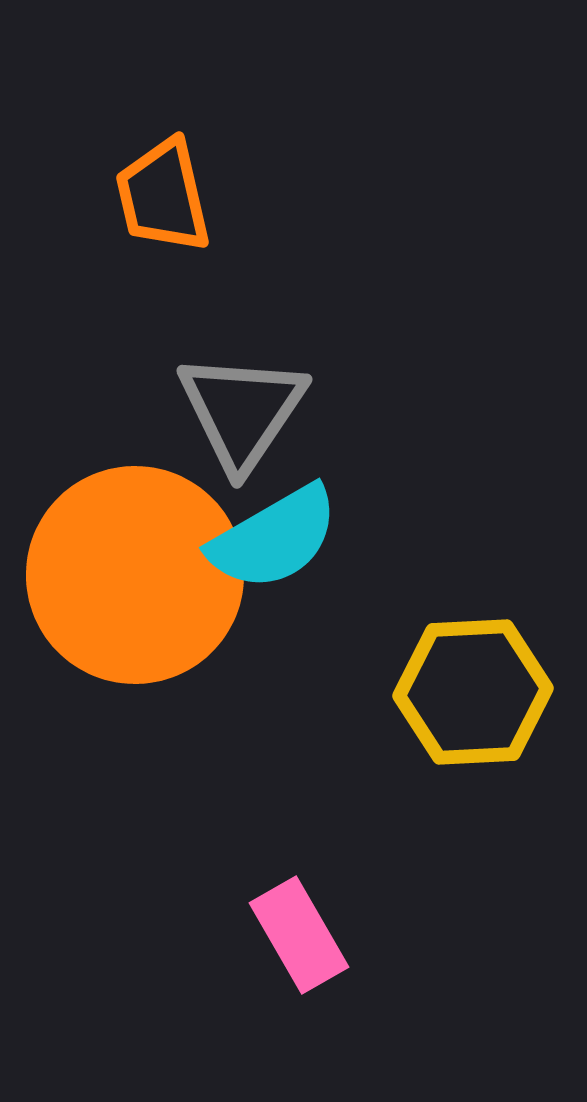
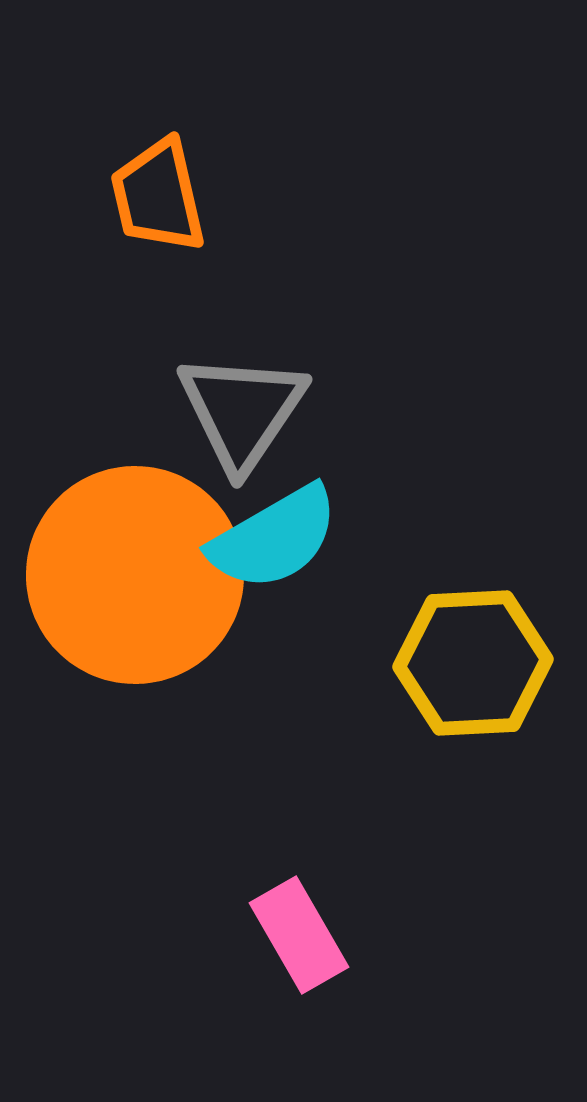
orange trapezoid: moved 5 px left
yellow hexagon: moved 29 px up
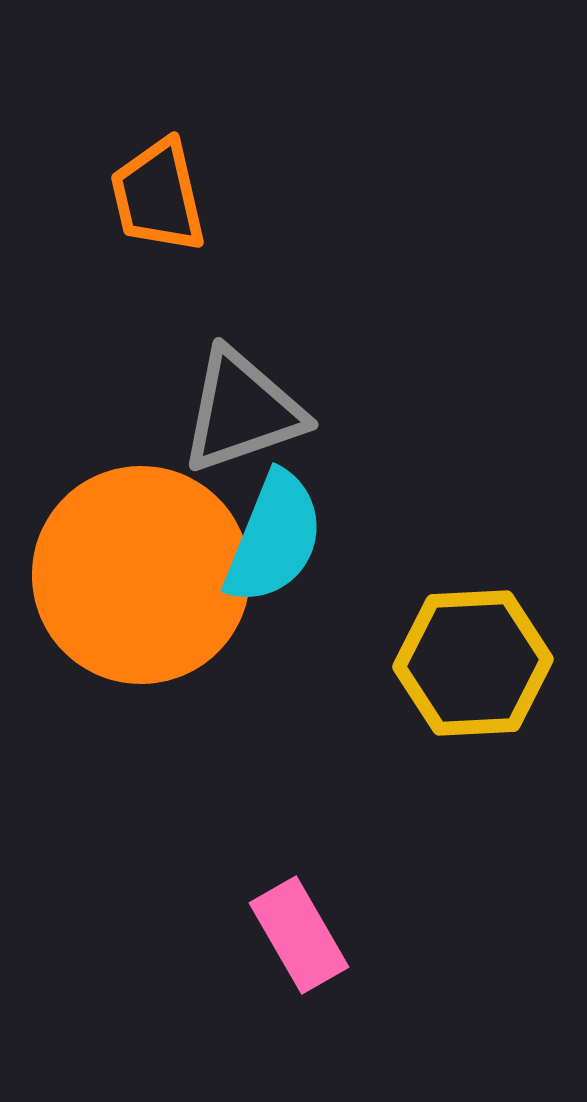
gray triangle: rotated 37 degrees clockwise
cyan semicircle: rotated 38 degrees counterclockwise
orange circle: moved 6 px right
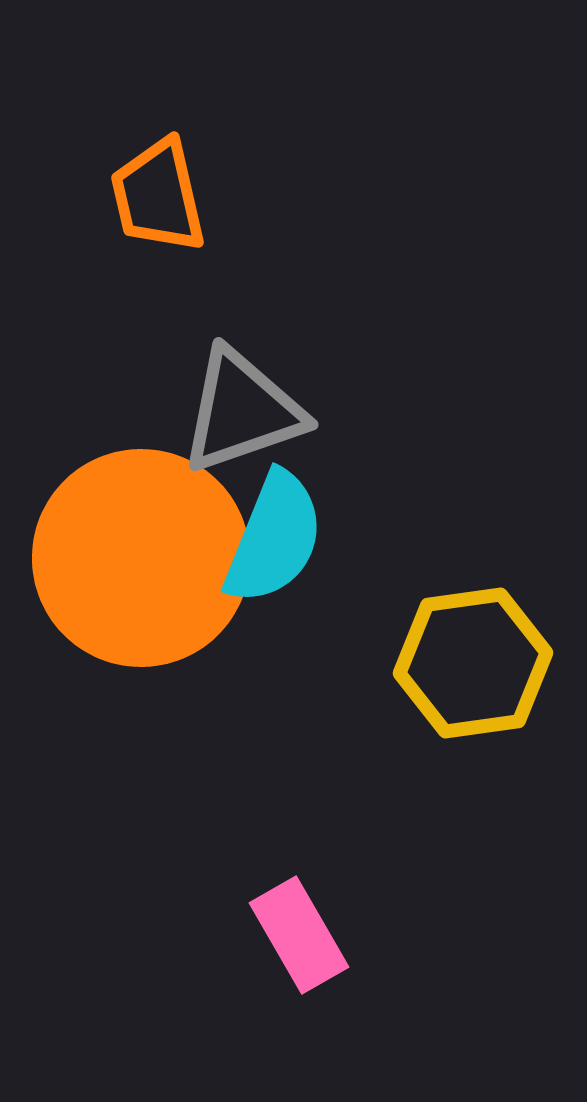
orange circle: moved 17 px up
yellow hexagon: rotated 5 degrees counterclockwise
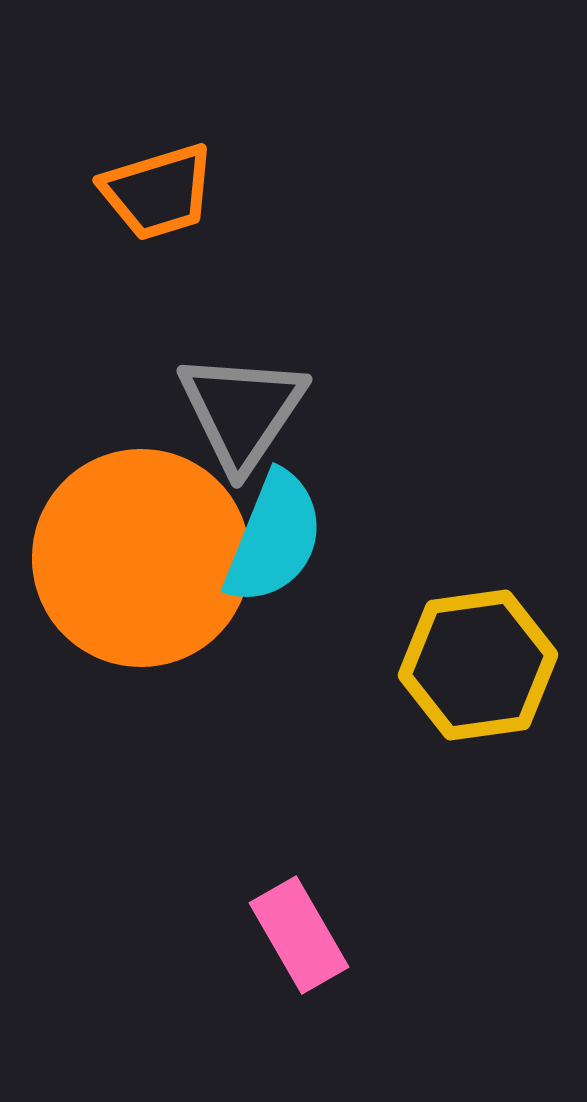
orange trapezoid: moved 4 px up; rotated 94 degrees counterclockwise
gray triangle: rotated 37 degrees counterclockwise
yellow hexagon: moved 5 px right, 2 px down
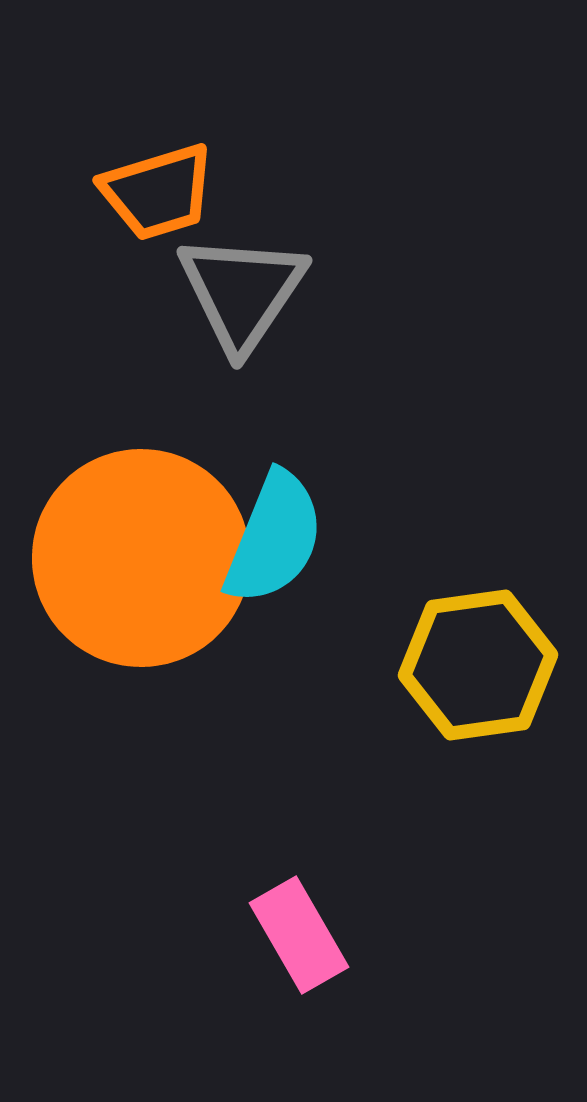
gray triangle: moved 119 px up
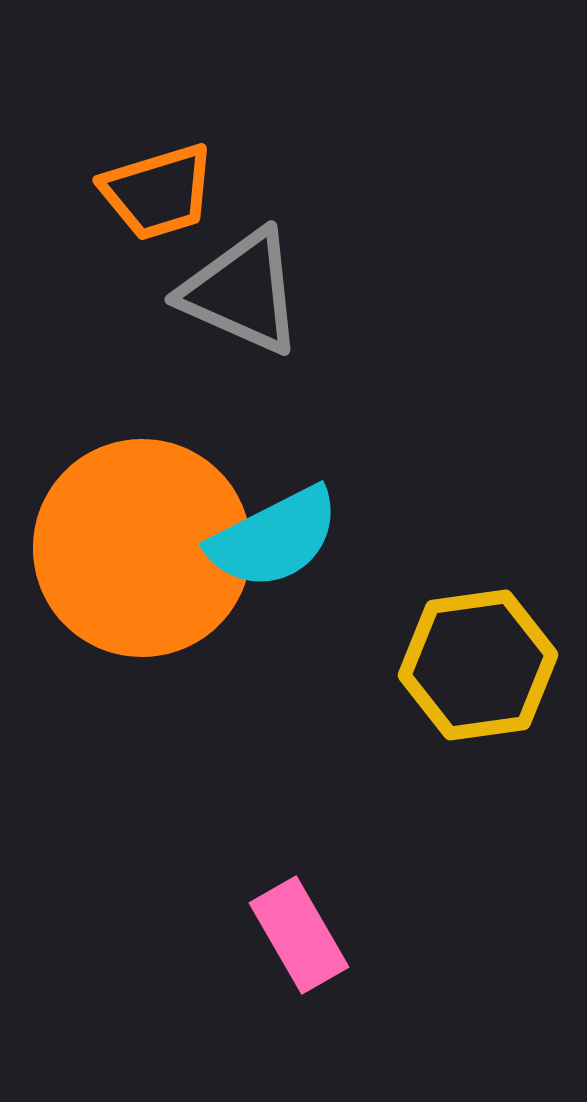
gray triangle: rotated 40 degrees counterclockwise
cyan semicircle: rotated 41 degrees clockwise
orange circle: moved 1 px right, 10 px up
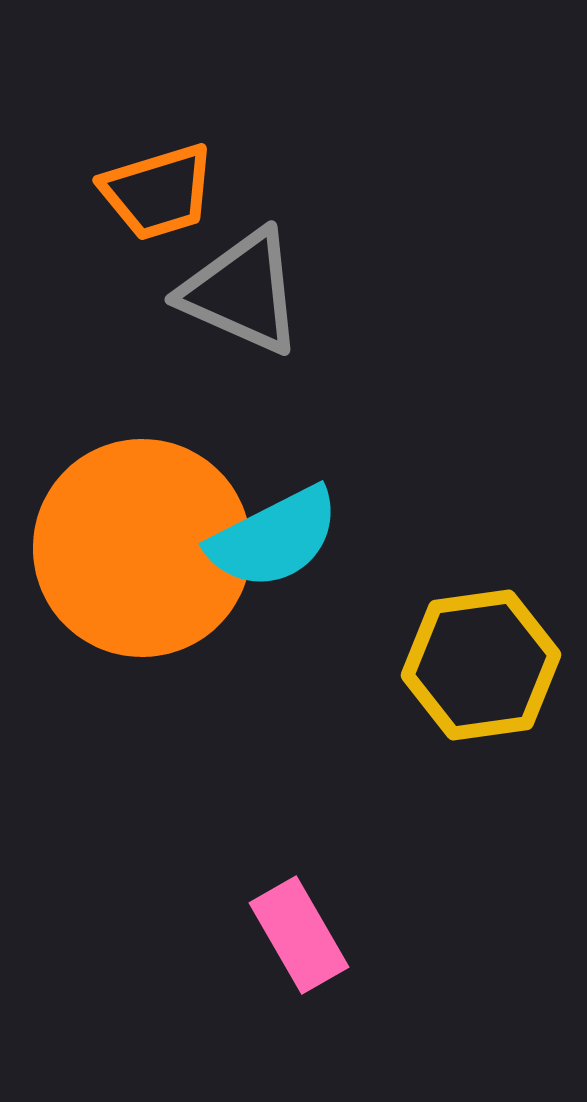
yellow hexagon: moved 3 px right
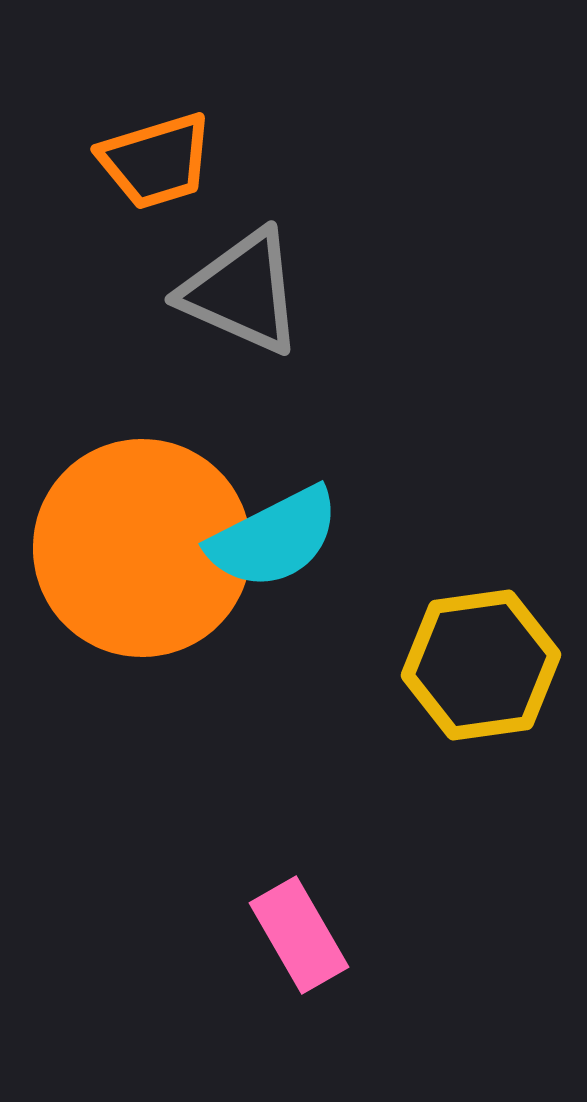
orange trapezoid: moved 2 px left, 31 px up
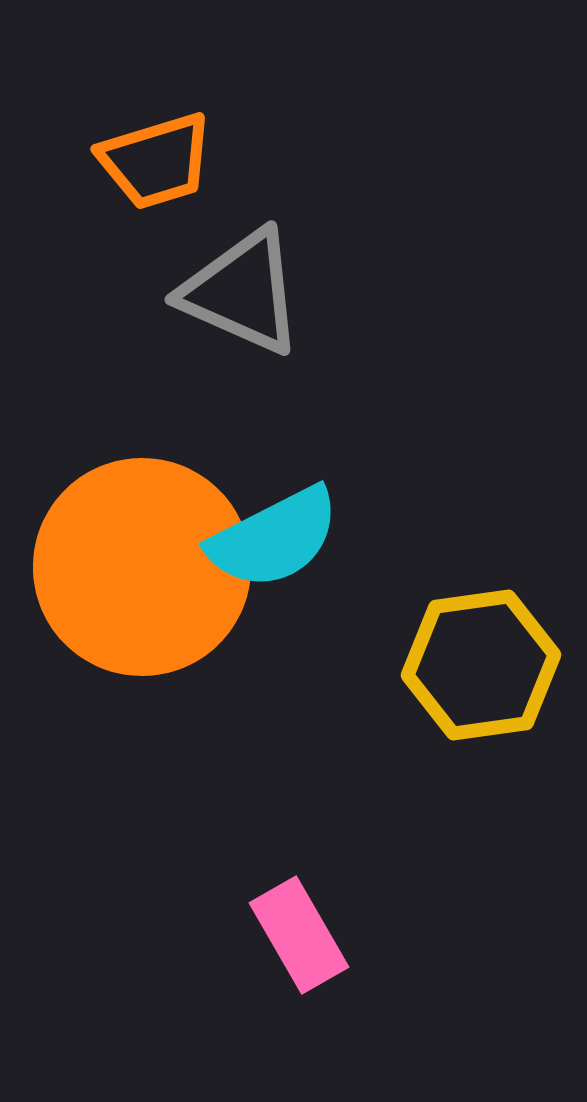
orange circle: moved 19 px down
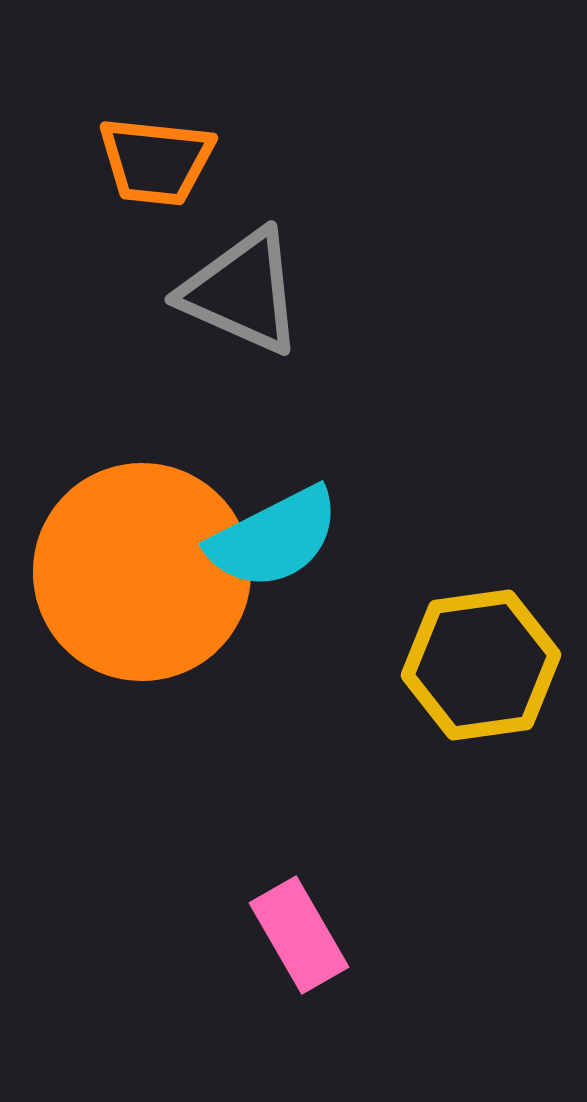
orange trapezoid: rotated 23 degrees clockwise
orange circle: moved 5 px down
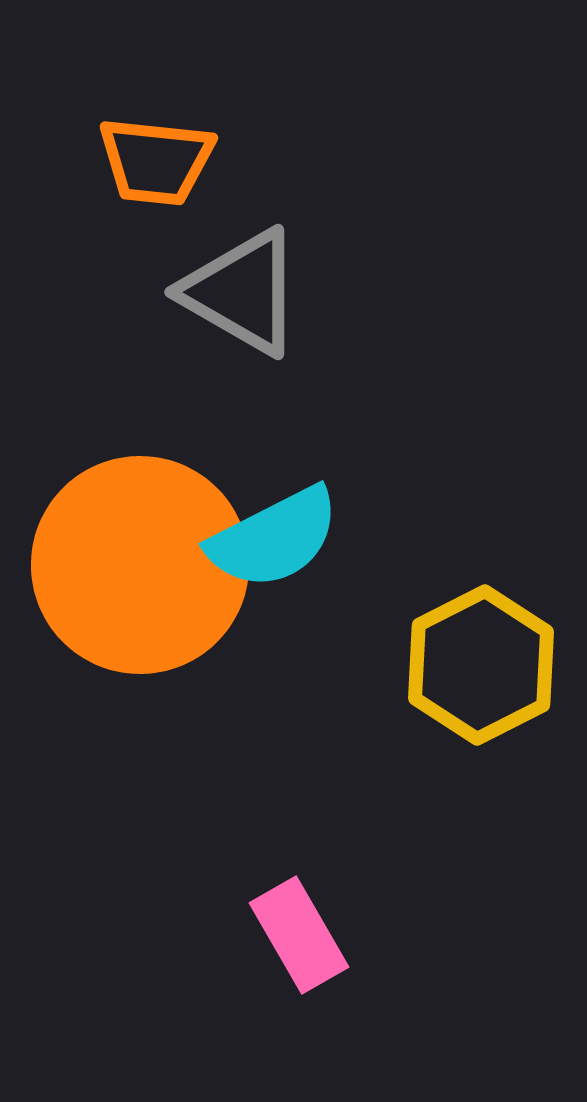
gray triangle: rotated 6 degrees clockwise
orange circle: moved 2 px left, 7 px up
yellow hexagon: rotated 19 degrees counterclockwise
